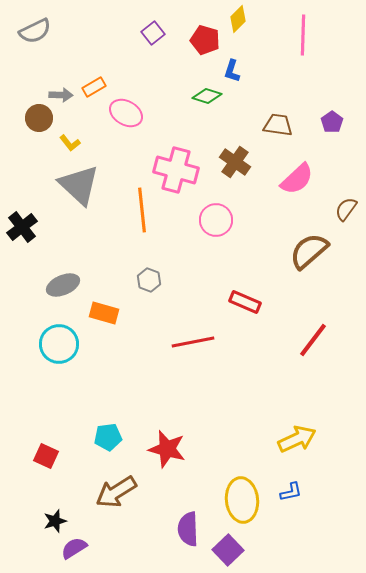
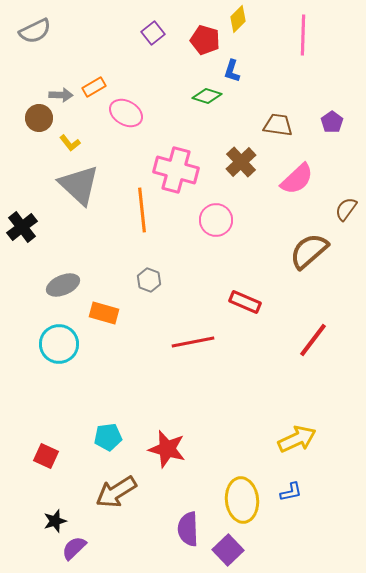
brown cross at (235, 162): moved 6 px right; rotated 12 degrees clockwise
purple semicircle at (74, 548): rotated 12 degrees counterclockwise
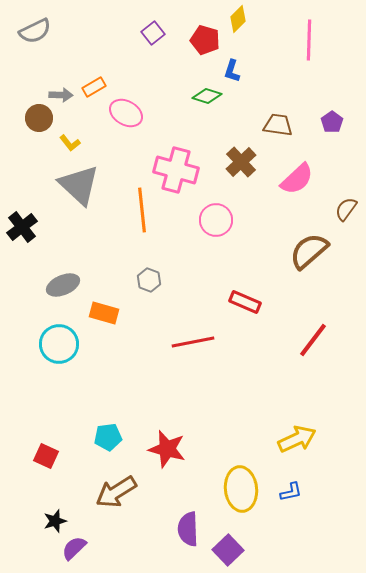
pink line at (303, 35): moved 6 px right, 5 px down
yellow ellipse at (242, 500): moved 1 px left, 11 px up
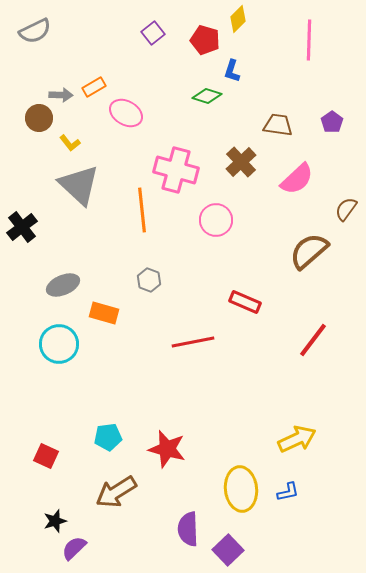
blue L-shape at (291, 492): moved 3 px left
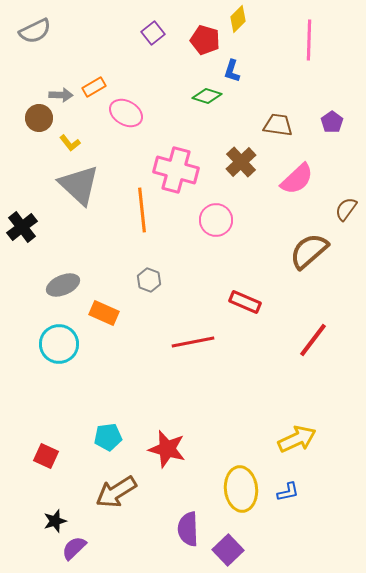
orange rectangle at (104, 313): rotated 8 degrees clockwise
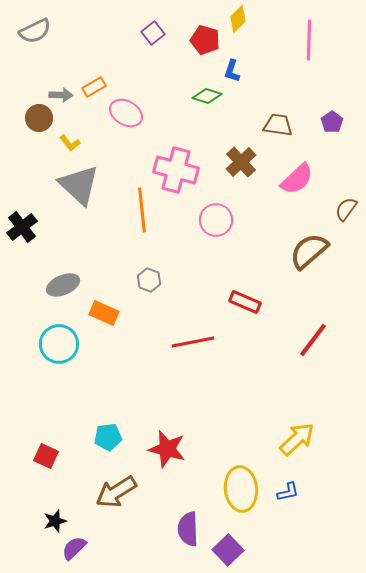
yellow arrow at (297, 439): rotated 18 degrees counterclockwise
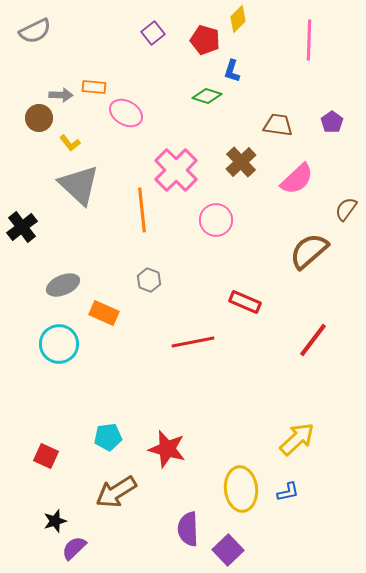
orange rectangle at (94, 87): rotated 35 degrees clockwise
pink cross at (176, 170): rotated 30 degrees clockwise
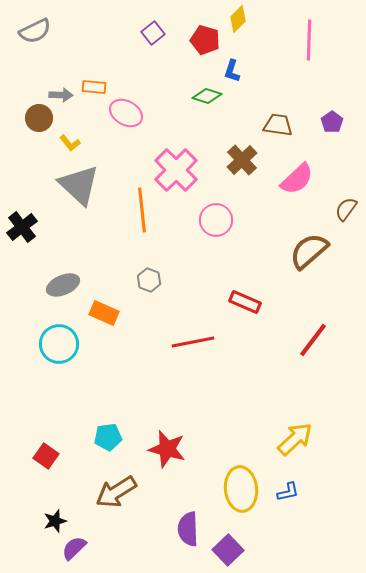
brown cross at (241, 162): moved 1 px right, 2 px up
yellow arrow at (297, 439): moved 2 px left
red square at (46, 456): rotated 10 degrees clockwise
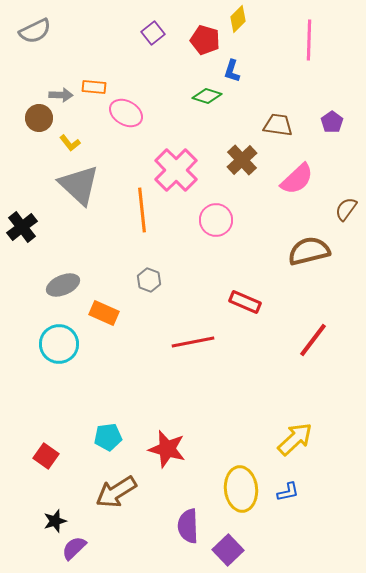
brown semicircle at (309, 251): rotated 27 degrees clockwise
purple semicircle at (188, 529): moved 3 px up
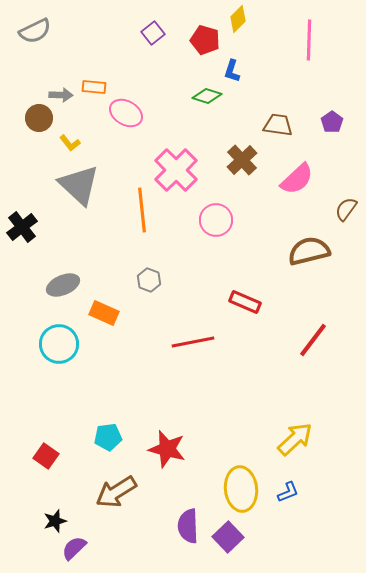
blue L-shape at (288, 492): rotated 10 degrees counterclockwise
purple square at (228, 550): moved 13 px up
